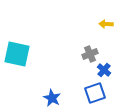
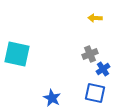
yellow arrow: moved 11 px left, 6 px up
blue cross: moved 1 px left, 1 px up; rotated 16 degrees clockwise
blue square: rotated 30 degrees clockwise
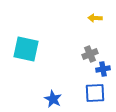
cyan square: moved 9 px right, 5 px up
blue cross: rotated 24 degrees clockwise
blue square: rotated 15 degrees counterclockwise
blue star: moved 1 px right, 1 px down
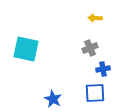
gray cross: moved 6 px up
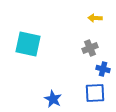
cyan square: moved 2 px right, 5 px up
blue cross: rotated 24 degrees clockwise
